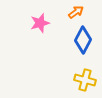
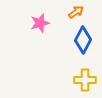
yellow cross: rotated 15 degrees counterclockwise
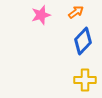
pink star: moved 1 px right, 8 px up
blue diamond: moved 1 px down; rotated 16 degrees clockwise
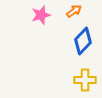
orange arrow: moved 2 px left, 1 px up
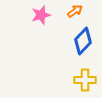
orange arrow: moved 1 px right
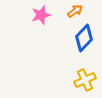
blue diamond: moved 1 px right, 3 px up
yellow cross: rotated 25 degrees counterclockwise
